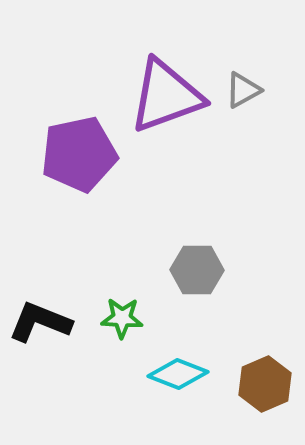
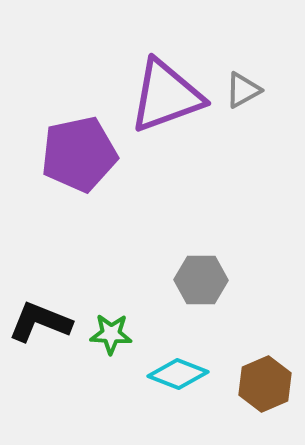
gray hexagon: moved 4 px right, 10 px down
green star: moved 11 px left, 16 px down
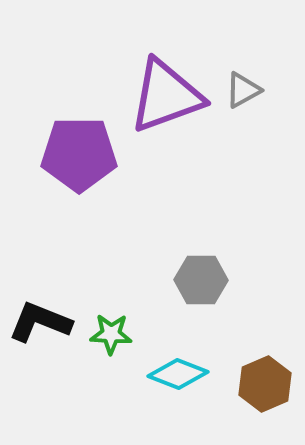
purple pentagon: rotated 12 degrees clockwise
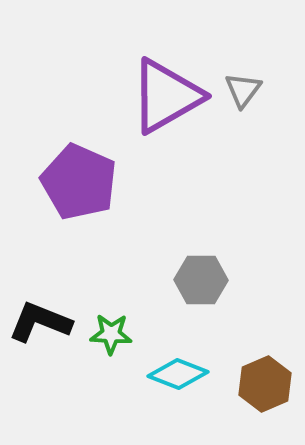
gray triangle: rotated 24 degrees counterclockwise
purple triangle: rotated 10 degrees counterclockwise
purple pentagon: moved 28 px down; rotated 24 degrees clockwise
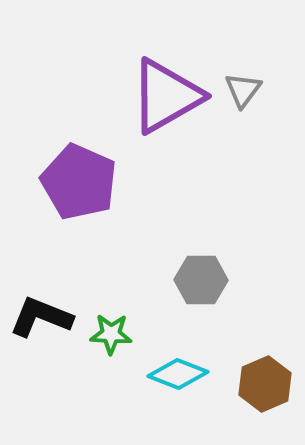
black L-shape: moved 1 px right, 5 px up
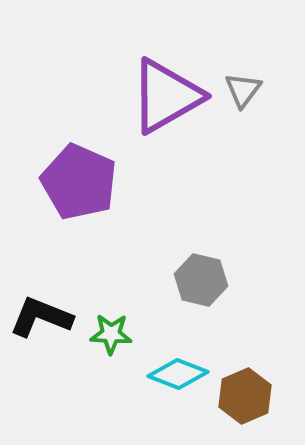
gray hexagon: rotated 12 degrees clockwise
brown hexagon: moved 20 px left, 12 px down
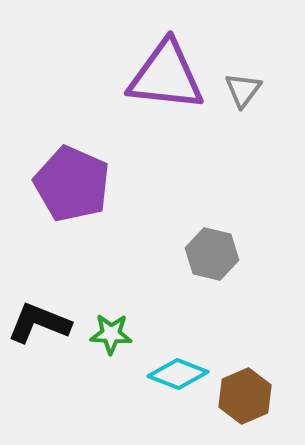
purple triangle: moved 20 px up; rotated 36 degrees clockwise
purple pentagon: moved 7 px left, 2 px down
gray hexagon: moved 11 px right, 26 px up
black L-shape: moved 2 px left, 6 px down
